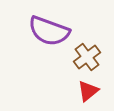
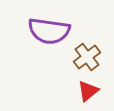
purple semicircle: rotated 12 degrees counterclockwise
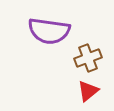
brown cross: moved 1 px right, 1 px down; rotated 16 degrees clockwise
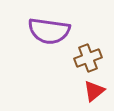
red triangle: moved 6 px right
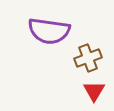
red triangle: rotated 20 degrees counterclockwise
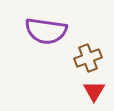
purple semicircle: moved 3 px left
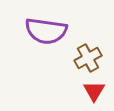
brown cross: rotated 8 degrees counterclockwise
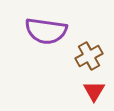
brown cross: moved 1 px right, 2 px up
